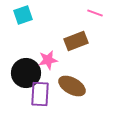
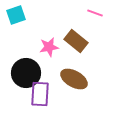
cyan square: moved 7 px left
brown rectangle: rotated 60 degrees clockwise
pink star: moved 1 px right, 13 px up
brown ellipse: moved 2 px right, 7 px up
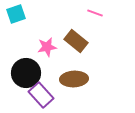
cyan square: moved 1 px up
pink star: moved 2 px left
brown ellipse: rotated 32 degrees counterclockwise
purple rectangle: moved 1 px right, 1 px down; rotated 45 degrees counterclockwise
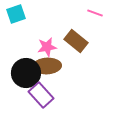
brown ellipse: moved 27 px left, 13 px up
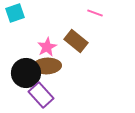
cyan square: moved 1 px left, 1 px up
pink star: rotated 18 degrees counterclockwise
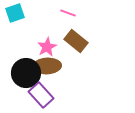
pink line: moved 27 px left
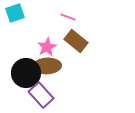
pink line: moved 4 px down
